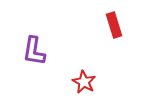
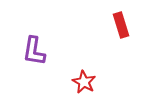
red rectangle: moved 7 px right
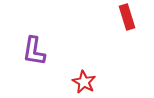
red rectangle: moved 6 px right, 8 px up
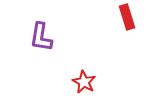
purple L-shape: moved 7 px right, 14 px up
